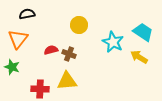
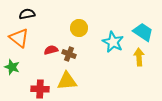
yellow circle: moved 3 px down
orange triangle: moved 1 px right, 1 px up; rotated 30 degrees counterclockwise
yellow arrow: rotated 54 degrees clockwise
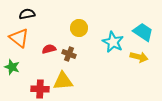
red semicircle: moved 2 px left, 1 px up
yellow arrow: rotated 108 degrees clockwise
yellow triangle: moved 4 px left
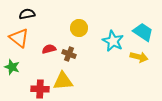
cyan star: moved 1 px up
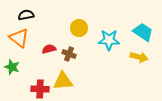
black semicircle: moved 1 px left, 1 px down
cyan star: moved 4 px left, 1 px up; rotated 25 degrees counterclockwise
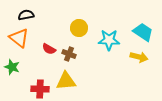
red semicircle: rotated 136 degrees counterclockwise
yellow triangle: moved 3 px right
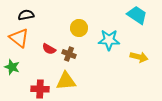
cyan trapezoid: moved 6 px left, 17 px up
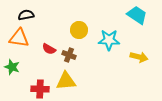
yellow circle: moved 2 px down
orange triangle: rotated 30 degrees counterclockwise
brown cross: moved 1 px down
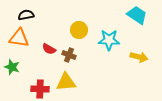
yellow triangle: moved 1 px down
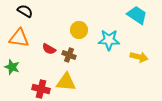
black semicircle: moved 1 px left, 4 px up; rotated 42 degrees clockwise
yellow triangle: rotated 10 degrees clockwise
red cross: moved 1 px right; rotated 12 degrees clockwise
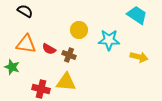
orange triangle: moved 7 px right, 6 px down
